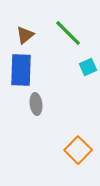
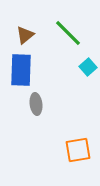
cyan square: rotated 18 degrees counterclockwise
orange square: rotated 36 degrees clockwise
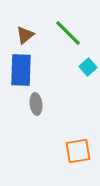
orange square: moved 1 px down
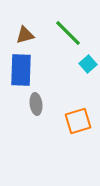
brown triangle: rotated 24 degrees clockwise
cyan square: moved 3 px up
orange square: moved 30 px up; rotated 8 degrees counterclockwise
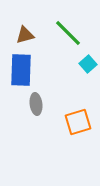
orange square: moved 1 px down
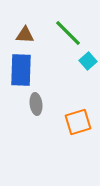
brown triangle: rotated 18 degrees clockwise
cyan square: moved 3 px up
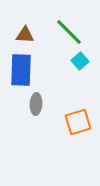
green line: moved 1 px right, 1 px up
cyan square: moved 8 px left
gray ellipse: rotated 10 degrees clockwise
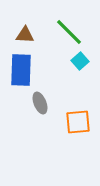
gray ellipse: moved 4 px right, 1 px up; rotated 25 degrees counterclockwise
orange square: rotated 12 degrees clockwise
